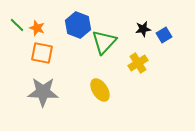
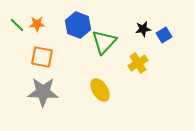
orange star: moved 4 px up; rotated 21 degrees counterclockwise
orange square: moved 4 px down
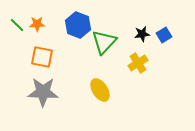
black star: moved 1 px left, 5 px down
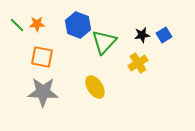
black star: moved 1 px down
yellow ellipse: moved 5 px left, 3 px up
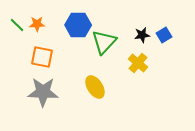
blue hexagon: rotated 20 degrees counterclockwise
yellow cross: rotated 18 degrees counterclockwise
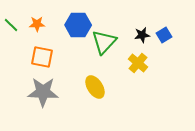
green line: moved 6 px left
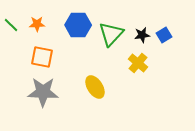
green triangle: moved 7 px right, 8 px up
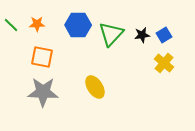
yellow cross: moved 26 px right
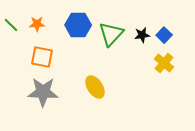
blue square: rotated 14 degrees counterclockwise
